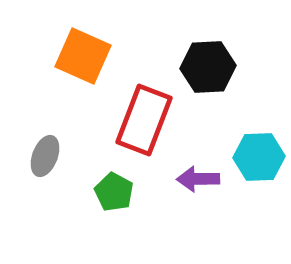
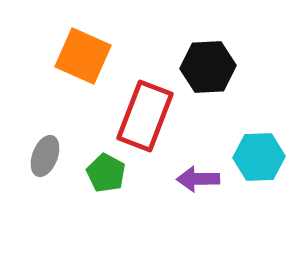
red rectangle: moved 1 px right, 4 px up
green pentagon: moved 8 px left, 19 px up
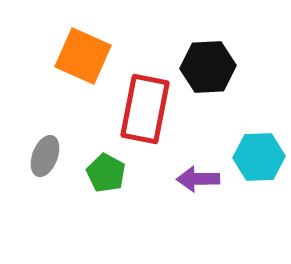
red rectangle: moved 7 px up; rotated 10 degrees counterclockwise
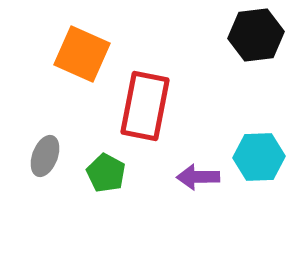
orange square: moved 1 px left, 2 px up
black hexagon: moved 48 px right, 32 px up; rotated 4 degrees counterclockwise
red rectangle: moved 3 px up
purple arrow: moved 2 px up
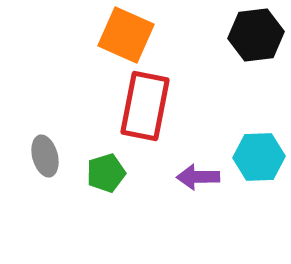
orange square: moved 44 px right, 19 px up
gray ellipse: rotated 36 degrees counterclockwise
green pentagon: rotated 27 degrees clockwise
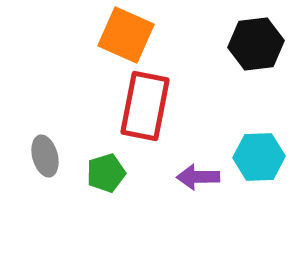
black hexagon: moved 9 px down
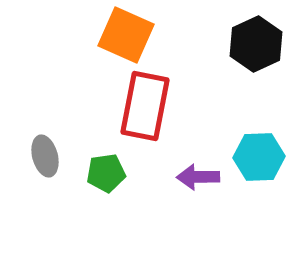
black hexagon: rotated 18 degrees counterclockwise
green pentagon: rotated 9 degrees clockwise
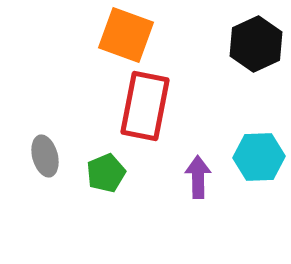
orange square: rotated 4 degrees counterclockwise
green pentagon: rotated 15 degrees counterclockwise
purple arrow: rotated 90 degrees clockwise
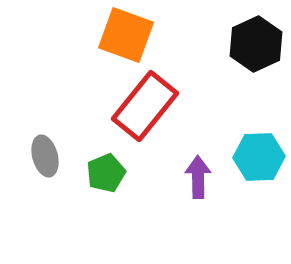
red rectangle: rotated 28 degrees clockwise
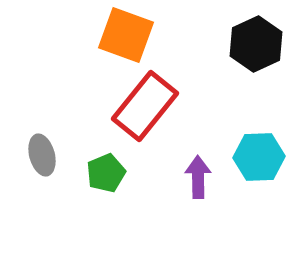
gray ellipse: moved 3 px left, 1 px up
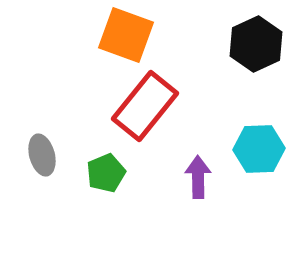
cyan hexagon: moved 8 px up
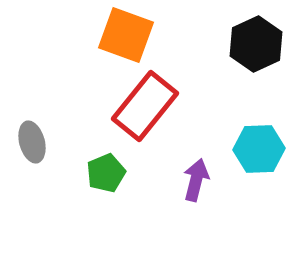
gray ellipse: moved 10 px left, 13 px up
purple arrow: moved 2 px left, 3 px down; rotated 15 degrees clockwise
